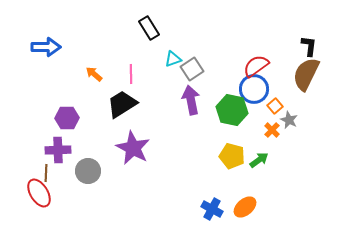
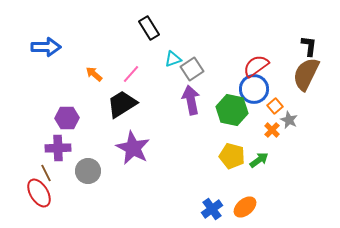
pink line: rotated 42 degrees clockwise
purple cross: moved 2 px up
brown line: rotated 30 degrees counterclockwise
blue cross: rotated 25 degrees clockwise
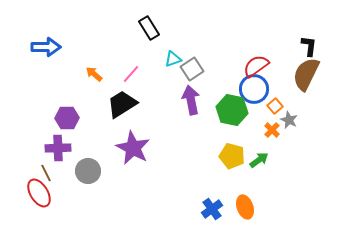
orange ellipse: rotated 70 degrees counterclockwise
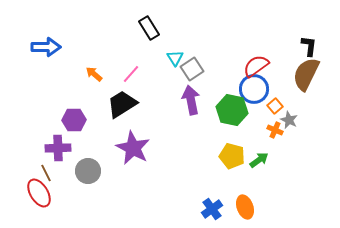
cyan triangle: moved 2 px right, 1 px up; rotated 42 degrees counterclockwise
purple hexagon: moved 7 px right, 2 px down
orange cross: moved 3 px right; rotated 21 degrees counterclockwise
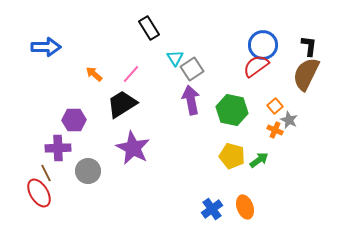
blue circle: moved 9 px right, 44 px up
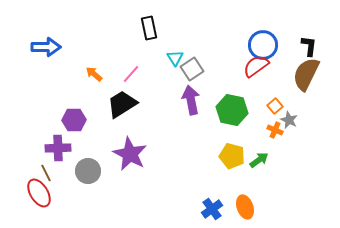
black rectangle: rotated 20 degrees clockwise
purple star: moved 3 px left, 6 px down
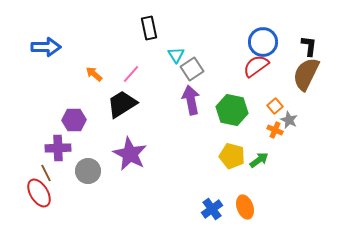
blue circle: moved 3 px up
cyan triangle: moved 1 px right, 3 px up
